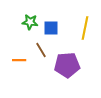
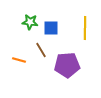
yellow line: rotated 10 degrees counterclockwise
orange line: rotated 16 degrees clockwise
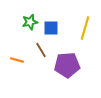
green star: rotated 21 degrees counterclockwise
yellow line: rotated 15 degrees clockwise
orange line: moved 2 px left
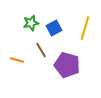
green star: moved 1 px right, 1 px down
blue square: moved 3 px right; rotated 28 degrees counterclockwise
purple pentagon: rotated 20 degrees clockwise
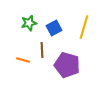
green star: moved 2 px left
yellow line: moved 1 px left, 1 px up
brown line: moved 1 px right; rotated 28 degrees clockwise
orange line: moved 6 px right
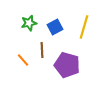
blue square: moved 1 px right, 1 px up
orange line: rotated 32 degrees clockwise
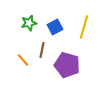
brown line: rotated 14 degrees clockwise
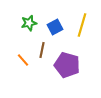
yellow line: moved 2 px left, 2 px up
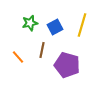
green star: moved 1 px right
orange line: moved 5 px left, 3 px up
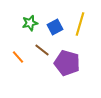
yellow line: moved 2 px left, 1 px up
brown line: rotated 63 degrees counterclockwise
purple pentagon: moved 2 px up
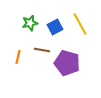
yellow line: rotated 45 degrees counterclockwise
brown line: rotated 28 degrees counterclockwise
orange line: rotated 56 degrees clockwise
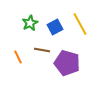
green star: rotated 14 degrees counterclockwise
orange line: rotated 40 degrees counterclockwise
